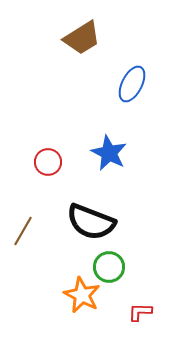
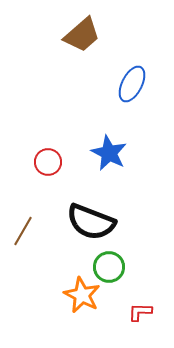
brown trapezoid: moved 3 px up; rotated 9 degrees counterclockwise
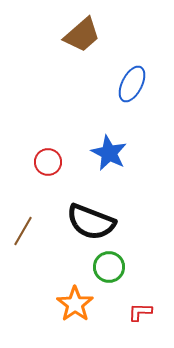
orange star: moved 7 px left, 9 px down; rotated 9 degrees clockwise
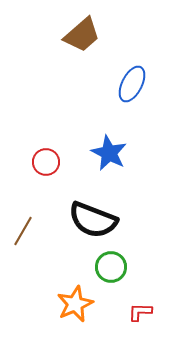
red circle: moved 2 px left
black semicircle: moved 2 px right, 2 px up
green circle: moved 2 px right
orange star: rotated 12 degrees clockwise
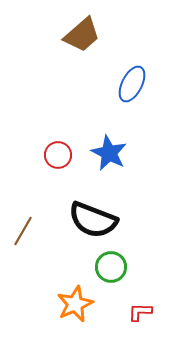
red circle: moved 12 px right, 7 px up
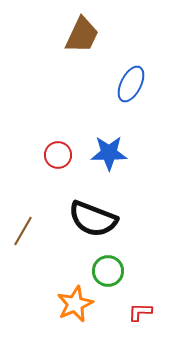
brown trapezoid: rotated 24 degrees counterclockwise
blue ellipse: moved 1 px left
blue star: rotated 27 degrees counterclockwise
black semicircle: moved 1 px up
green circle: moved 3 px left, 4 px down
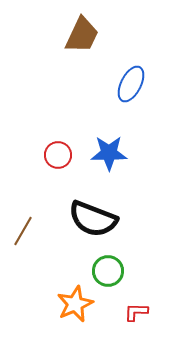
red L-shape: moved 4 px left
